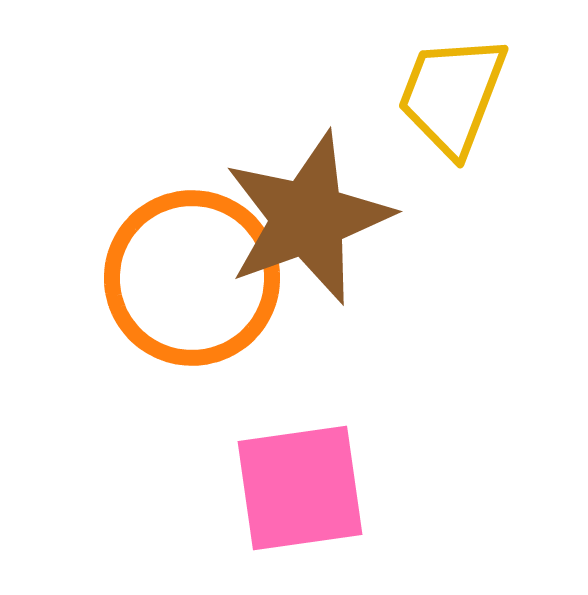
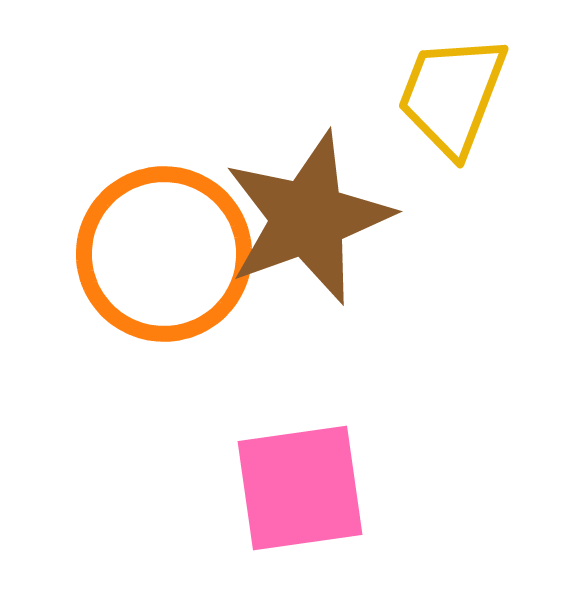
orange circle: moved 28 px left, 24 px up
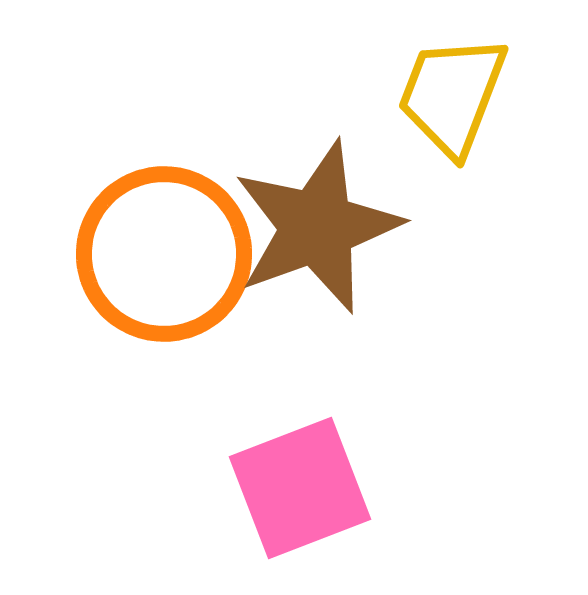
brown star: moved 9 px right, 9 px down
pink square: rotated 13 degrees counterclockwise
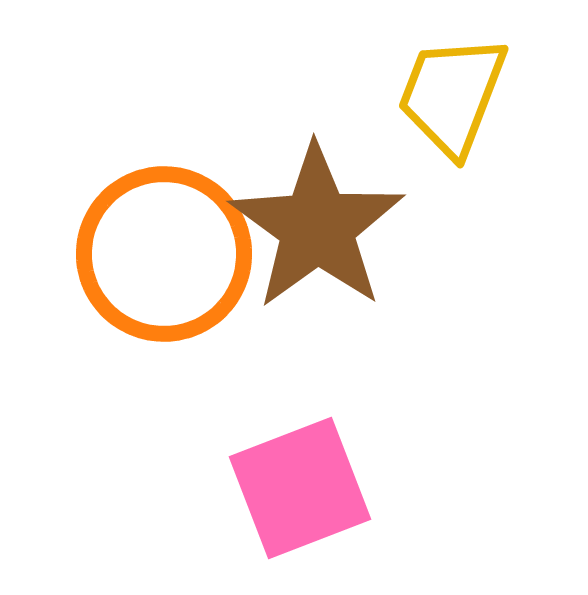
brown star: rotated 16 degrees counterclockwise
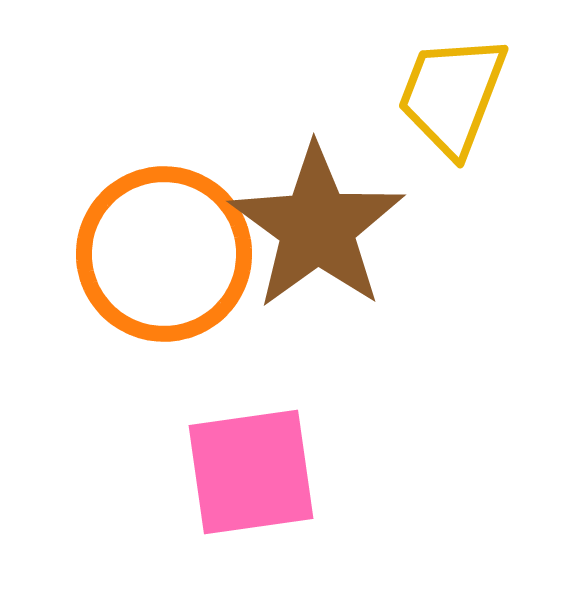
pink square: moved 49 px left, 16 px up; rotated 13 degrees clockwise
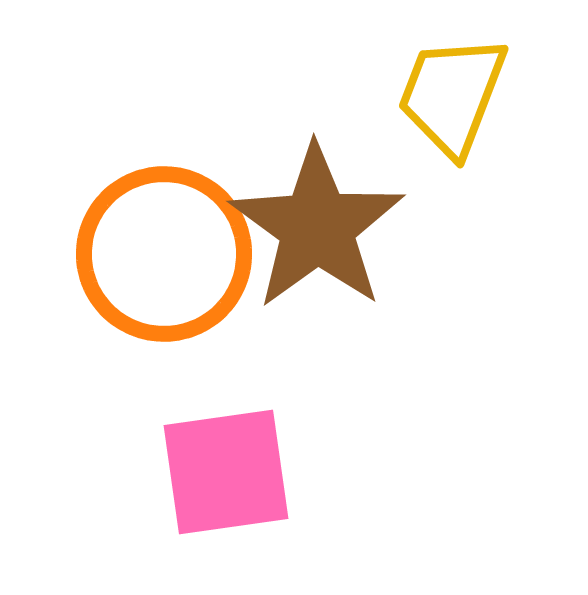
pink square: moved 25 px left
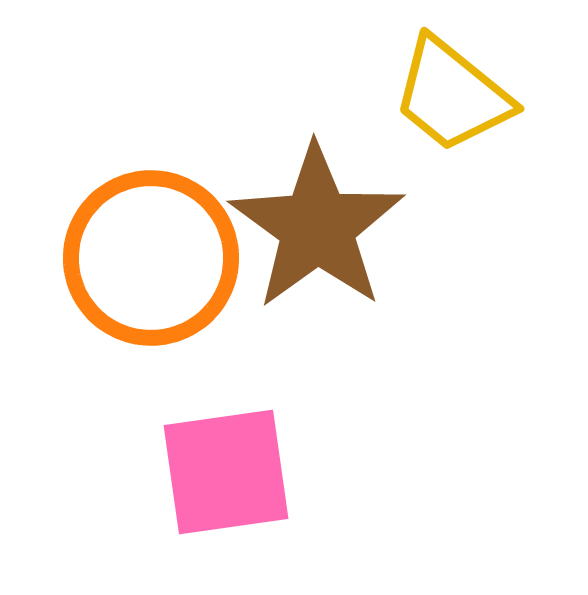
yellow trapezoid: rotated 72 degrees counterclockwise
orange circle: moved 13 px left, 4 px down
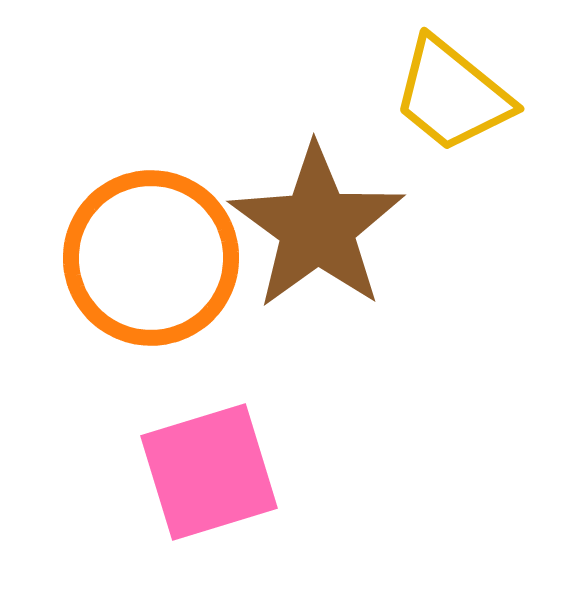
pink square: moved 17 px left; rotated 9 degrees counterclockwise
